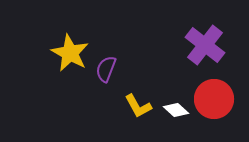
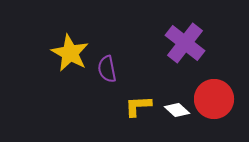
purple cross: moved 20 px left, 2 px up
purple semicircle: moved 1 px right; rotated 32 degrees counterclockwise
yellow L-shape: rotated 116 degrees clockwise
white diamond: moved 1 px right
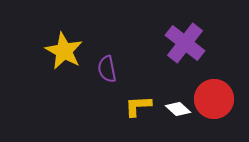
yellow star: moved 6 px left, 2 px up
white diamond: moved 1 px right, 1 px up
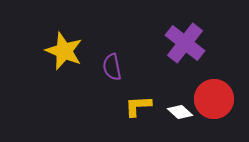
yellow star: rotated 6 degrees counterclockwise
purple semicircle: moved 5 px right, 2 px up
white diamond: moved 2 px right, 3 px down
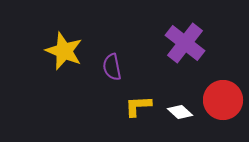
red circle: moved 9 px right, 1 px down
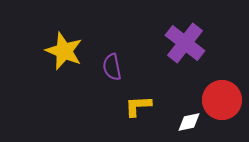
red circle: moved 1 px left
white diamond: moved 9 px right, 10 px down; rotated 55 degrees counterclockwise
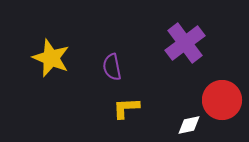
purple cross: rotated 15 degrees clockwise
yellow star: moved 13 px left, 7 px down
yellow L-shape: moved 12 px left, 2 px down
white diamond: moved 3 px down
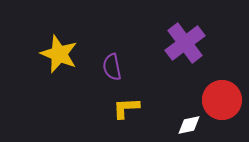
yellow star: moved 8 px right, 4 px up
